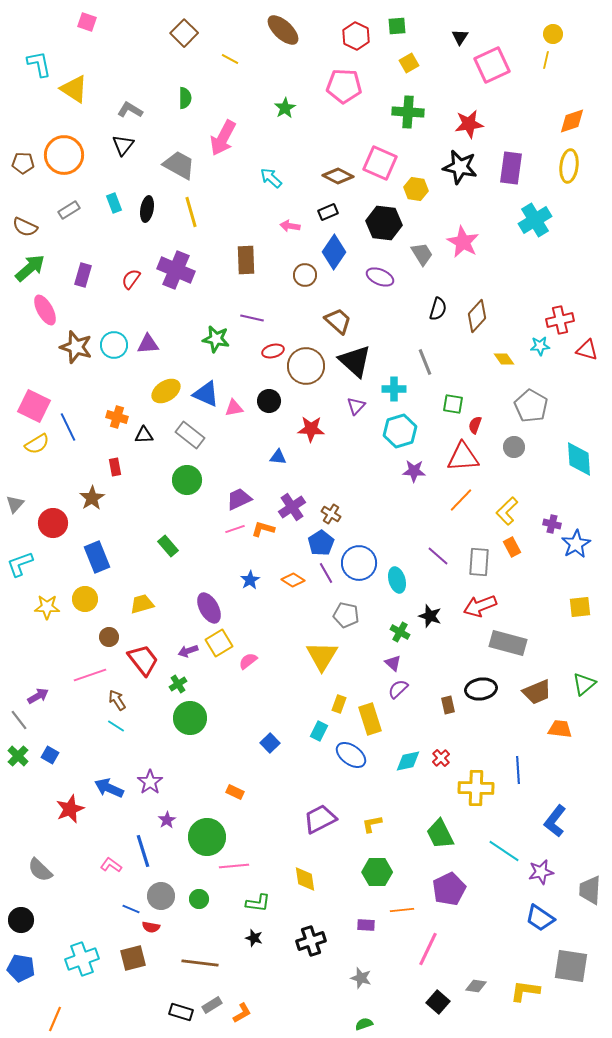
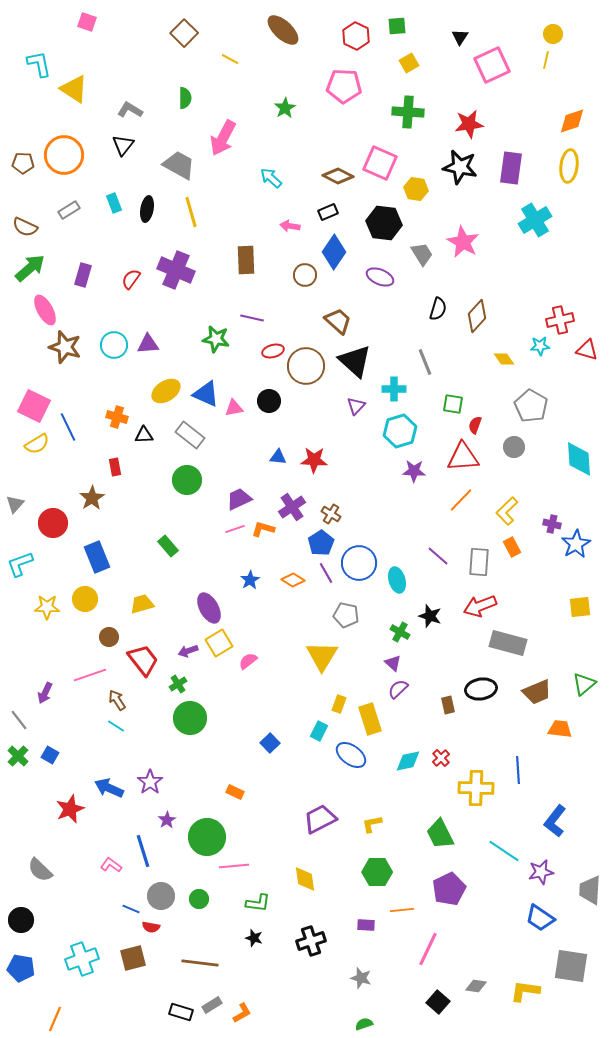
brown star at (76, 347): moved 11 px left
red star at (311, 429): moved 3 px right, 31 px down
purple arrow at (38, 696): moved 7 px right, 3 px up; rotated 145 degrees clockwise
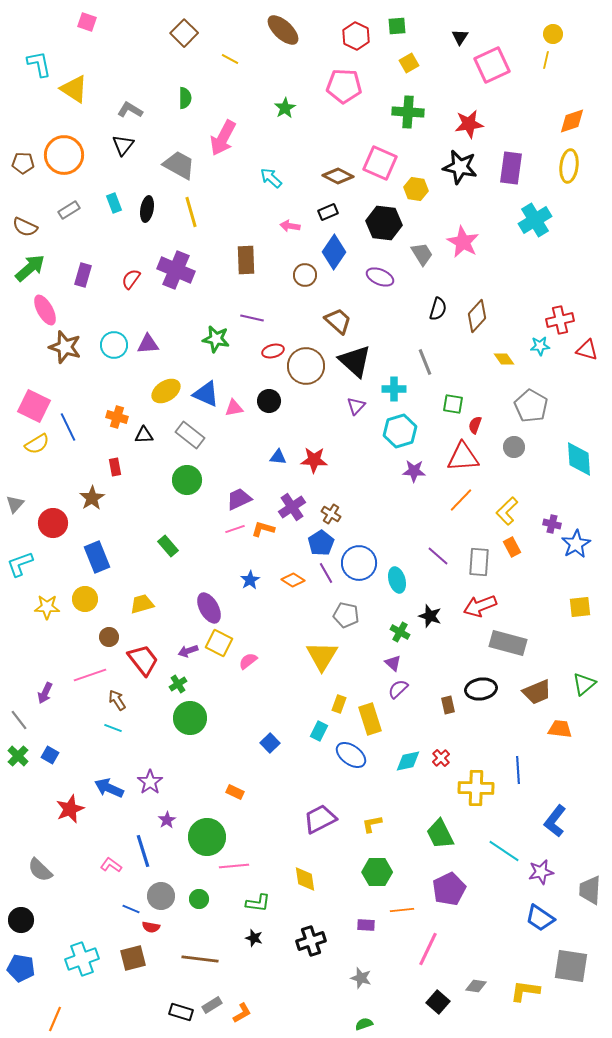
yellow square at (219, 643): rotated 32 degrees counterclockwise
cyan line at (116, 726): moved 3 px left, 2 px down; rotated 12 degrees counterclockwise
brown line at (200, 963): moved 4 px up
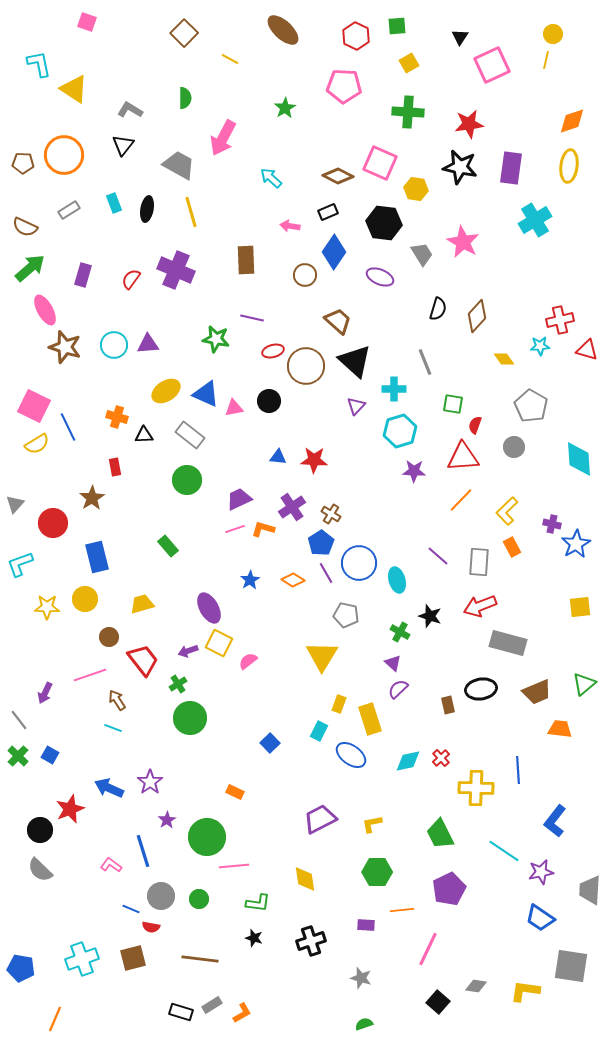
blue rectangle at (97, 557): rotated 8 degrees clockwise
black circle at (21, 920): moved 19 px right, 90 px up
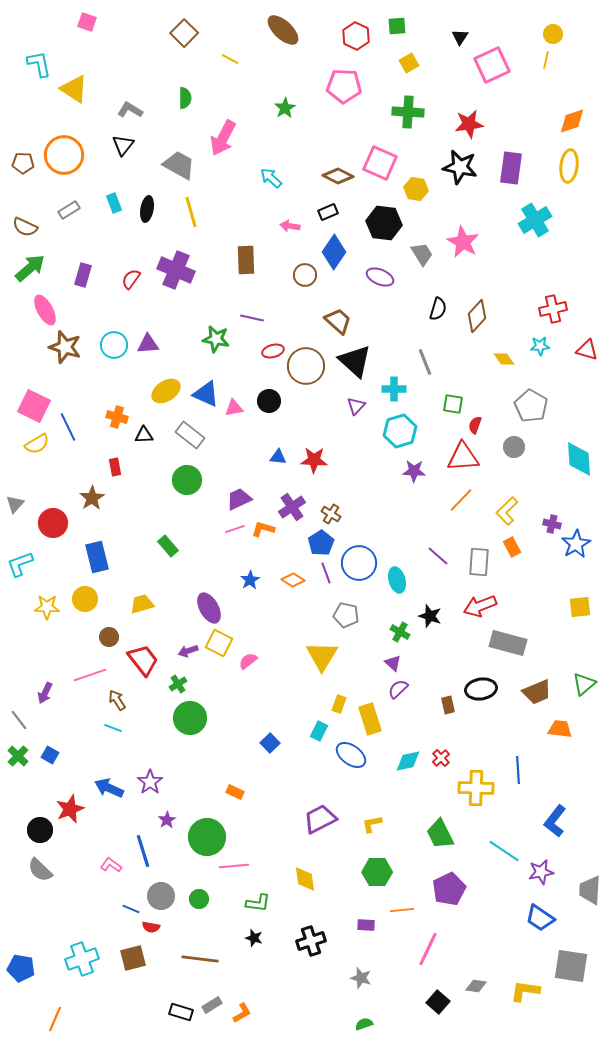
red cross at (560, 320): moved 7 px left, 11 px up
purple line at (326, 573): rotated 10 degrees clockwise
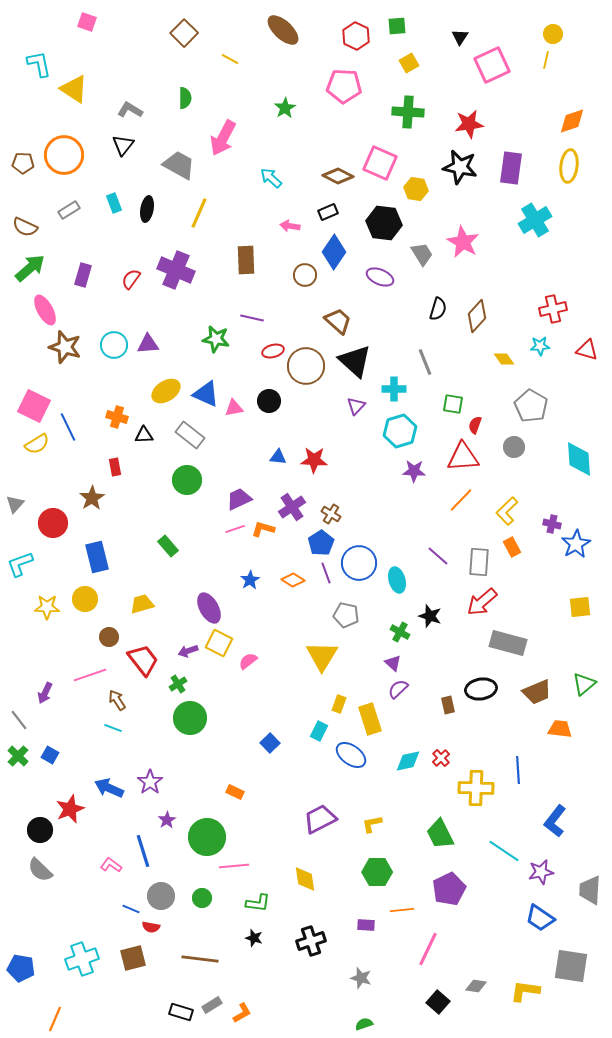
yellow line at (191, 212): moved 8 px right, 1 px down; rotated 40 degrees clockwise
red arrow at (480, 606): moved 2 px right, 4 px up; rotated 20 degrees counterclockwise
green circle at (199, 899): moved 3 px right, 1 px up
